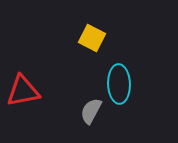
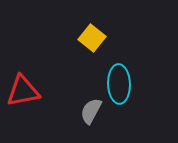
yellow square: rotated 12 degrees clockwise
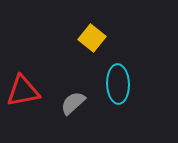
cyan ellipse: moved 1 px left
gray semicircle: moved 18 px left, 8 px up; rotated 20 degrees clockwise
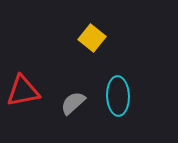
cyan ellipse: moved 12 px down
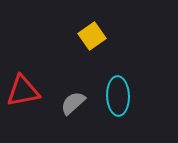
yellow square: moved 2 px up; rotated 16 degrees clockwise
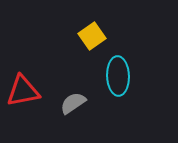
cyan ellipse: moved 20 px up
gray semicircle: rotated 8 degrees clockwise
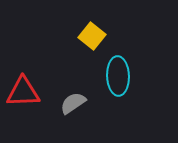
yellow square: rotated 16 degrees counterclockwise
red triangle: moved 1 px down; rotated 9 degrees clockwise
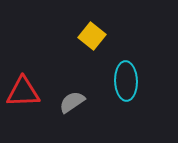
cyan ellipse: moved 8 px right, 5 px down
gray semicircle: moved 1 px left, 1 px up
